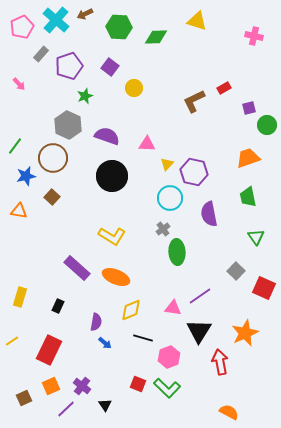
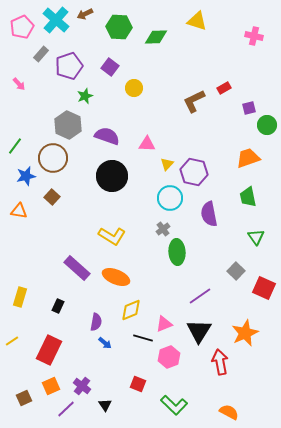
pink triangle at (173, 308): moved 9 px left, 16 px down; rotated 30 degrees counterclockwise
green L-shape at (167, 388): moved 7 px right, 17 px down
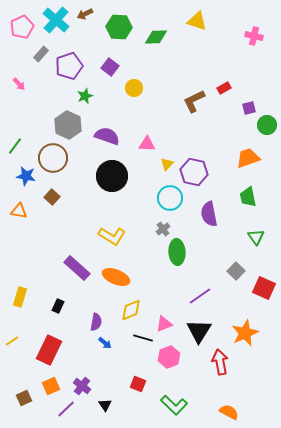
blue star at (26, 176): rotated 24 degrees clockwise
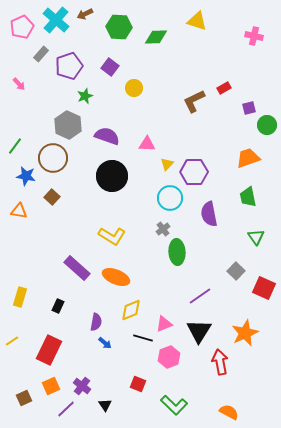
purple hexagon at (194, 172): rotated 12 degrees counterclockwise
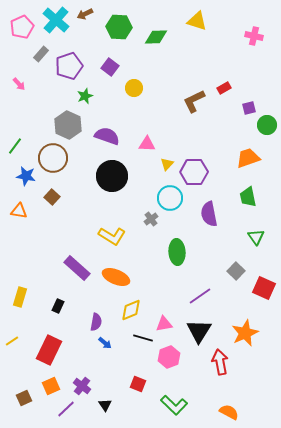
gray cross at (163, 229): moved 12 px left, 10 px up
pink triangle at (164, 324): rotated 12 degrees clockwise
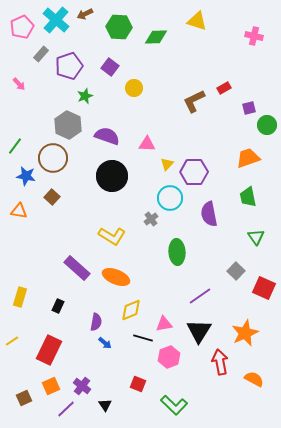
orange semicircle at (229, 412): moved 25 px right, 33 px up
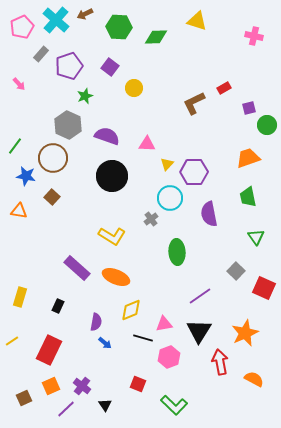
brown L-shape at (194, 101): moved 2 px down
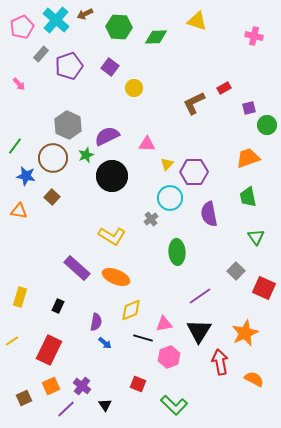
green star at (85, 96): moved 1 px right, 59 px down
purple semicircle at (107, 136): rotated 45 degrees counterclockwise
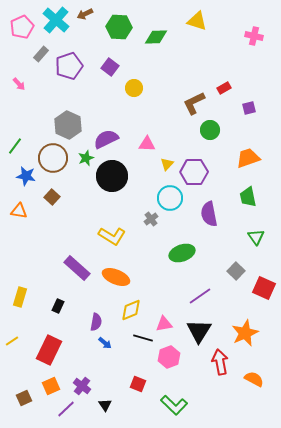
green circle at (267, 125): moved 57 px left, 5 px down
purple semicircle at (107, 136): moved 1 px left, 3 px down
green star at (86, 155): moved 3 px down
green ellipse at (177, 252): moved 5 px right, 1 px down; rotated 75 degrees clockwise
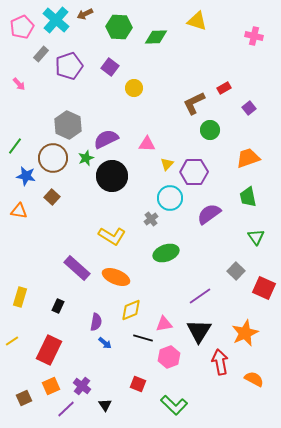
purple square at (249, 108): rotated 24 degrees counterclockwise
purple semicircle at (209, 214): rotated 65 degrees clockwise
green ellipse at (182, 253): moved 16 px left
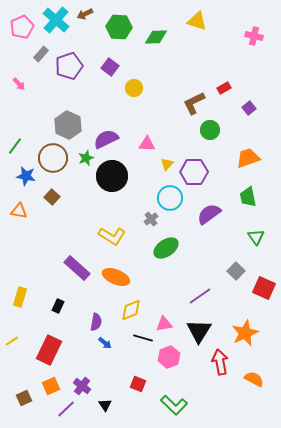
green ellipse at (166, 253): moved 5 px up; rotated 15 degrees counterclockwise
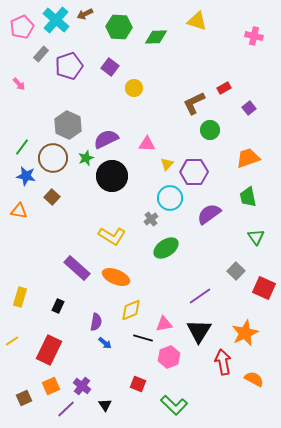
green line at (15, 146): moved 7 px right, 1 px down
red arrow at (220, 362): moved 3 px right
